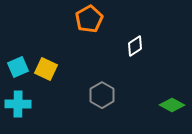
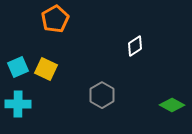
orange pentagon: moved 34 px left
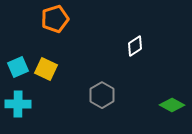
orange pentagon: rotated 12 degrees clockwise
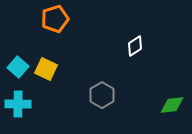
cyan square: rotated 25 degrees counterclockwise
green diamond: rotated 35 degrees counterclockwise
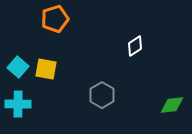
yellow square: rotated 15 degrees counterclockwise
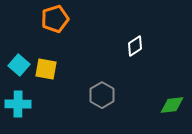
cyan square: moved 1 px right, 2 px up
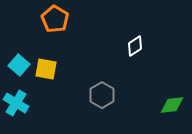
orange pentagon: rotated 24 degrees counterclockwise
cyan cross: moved 2 px left, 1 px up; rotated 30 degrees clockwise
